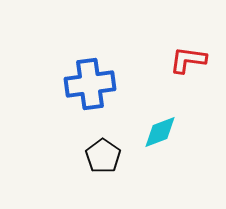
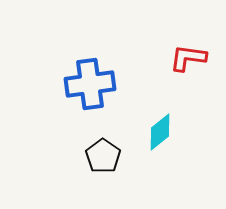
red L-shape: moved 2 px up
cyan diamond: rotated 18 degrees counterclockwise
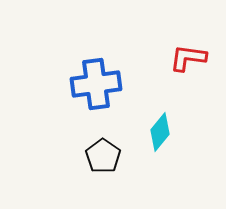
blue cross: moved 6 px right
cyan diamond: rotated 12 degrees counterclockwise
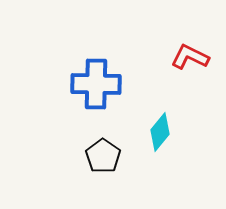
red L-shape: moved 2 px right, 1 px up; rotated 18 degrees clockwise
blue cross: rotated 9 degrees clockwise
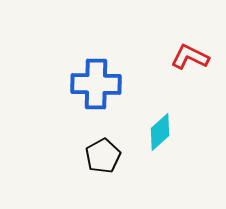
cyan diamond: rotated 9 degrees clockwise
black pentagon: rotated 8 degrees clockwise
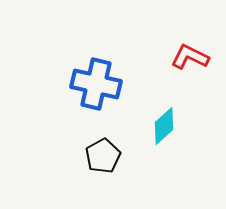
blue cross: rotated 12 degrees clockwise
cyan diamond: moved 4 px right, 6 px up
